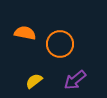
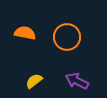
orange circle: moved 7 px right, 7 px up
purple arrow: moved 2 px right, 1 px down; rotated 65 degrees clockwise
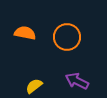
yellow semicircle: moved 5 px down
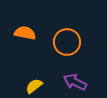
orange circle: moved 5 px down
purple arrow: moved 2 px left, 1 px down
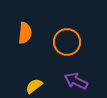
orange semicircle: rotated 85 degrees clockwise
purple arrow: moved 1 px right, 1 px up
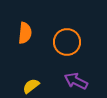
yellow semicircle: moved 3 px left
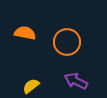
orange semicircle: rotated 85 degrees counterclockwise
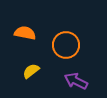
orange circle: moved 1 px left, 3 px down
yellow semicircle: moved 15 px up
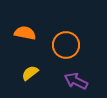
yellow semicircle: moved 1 px left, 2 px down
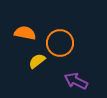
orange circle: moved 6 px left, 2 px up
yellow semicircle: moved 7 px right, 12 px up
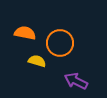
yellow semicircle: rotated 54 degrees clockwise
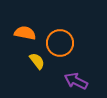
yellow semicircle: rotated 36 degrees clockwise
